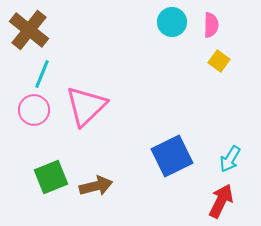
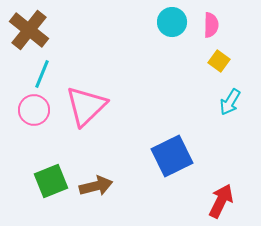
cyan arrow: moved 57 px up
green square: moved 4 px down
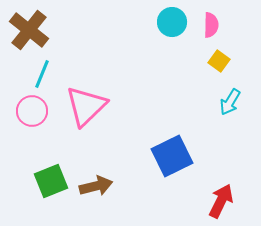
pink circle: moved 2 px left, 1 px down
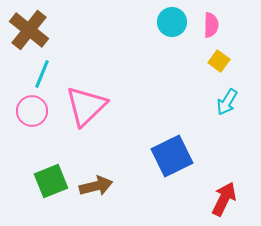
cyan arrow: moved 3 px left
red arrow: moved 3 px right, 2 px up
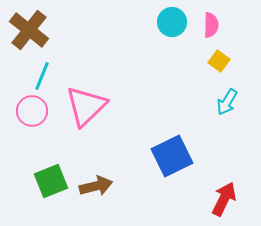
cyan line: moved 2 px down
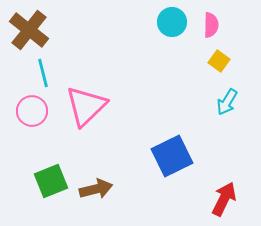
cyan line: moved 1 px right, 3 px up; rotated 36 degrees counterclockwise
brown arrow: moved 3 px down
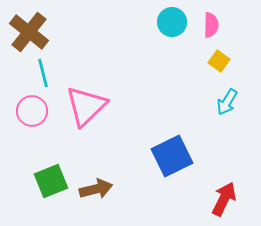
brown cross: moved 2 px down
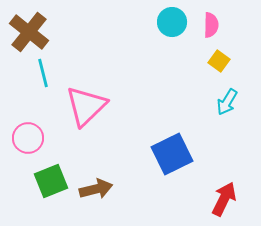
pink circle: moved 4 px left, 27 px down
blue square: moved 2 px up
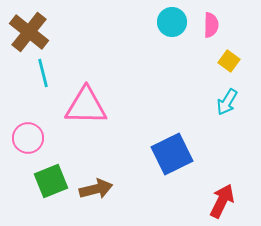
yellow square: moved 10 px right
pink triangle: rotated 45 degrees clockwise
red arrow: moved 2 px left, 2 px down
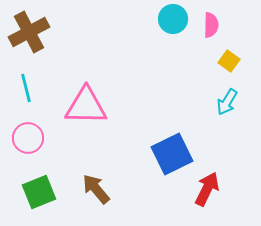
cyan circle: moved 1 px right, 3 px up
brown cross: rotated 24 degrees clockwise
cyan line: moved 17 px left, 15 px down
green square: moved 12 px left, 11 px down
brown arrow: rotated 116 degrees counterclockwise
red arrow: moved 15 px left, 12 px up
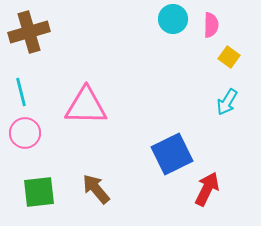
brown cross: rotated 12 degrees clockwise
yellow square: moved 4 px up
cyan line: moved 5 px left, 4 px down
pink circle: moved 3 px left, 5 px up
green square: rotated 16 degrees clockwise
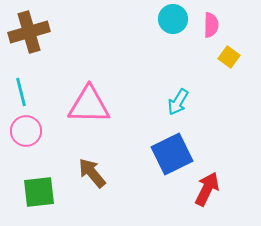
cyan arrow: moved 49 px left
pink triangle: moved 3 px right, 1 px up
pink circle: moved 1 px right, 2 px up
brown arrow: moved 4 px left, 16 px up
